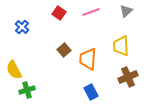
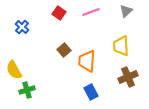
orange trapezoid: moved 1 px left, 2 px down
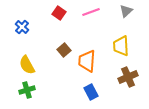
yellow semicircle: moved 13 px right, 5 px up
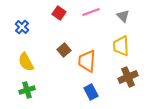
gray triangle: moved 3 px left, 5 px down; rotated 32 degrees counterclockwise
yellow semicircle: moved 1 px left, 3 px up
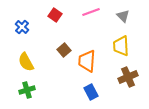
red square: moved 4 px left, 2 px down
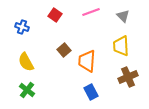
blue cross: rotated 24 degrees counterclockwise
green cross: rotated 35 degrees counterclockwise
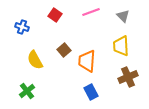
yellow semicircle: moved 9 px right, 2 px up
green cross: moved 1 px down; rotated 14 degrees clockwise
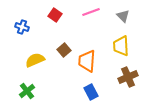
yellow semicircle: rotated 96 degrees clockwise
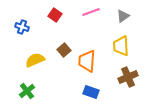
gray triangle: rotated 40 degrees clockwise
blue rectangle: rotated 42 degrees counterclockwise
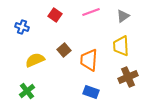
orange trapezoid: moved 2 px right, 1 px up
